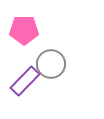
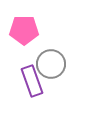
purple rectangle: moved 7 px right; rotated 64 degrees counterclockwise
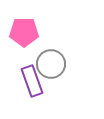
pink pentagon: moved 2 px down
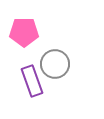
gray circle: moved 4 px right
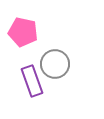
pink pentagon: moved 1 px left; rotated 12 degrees clockwise
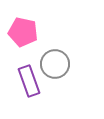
purple rectangle: moved 3 px left
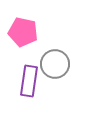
purple rectangle: rotated 28 degrees clockwise
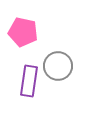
gray circle: moved 3 px right, 2 px down
